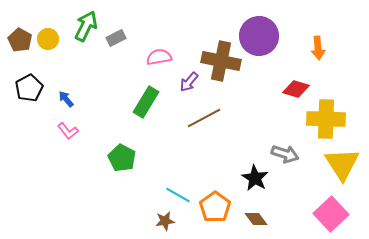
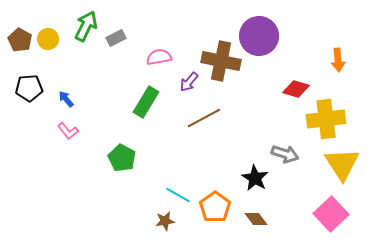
orange arrow: moved 20 px right, 12 px down
black pentagon: rotated 24 degrees clockwise
yellow cross: rotated 9 degrees counterclockwise
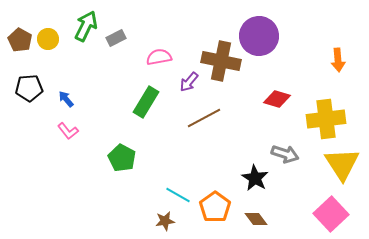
red diamond: moved 19 px left, 10 px down
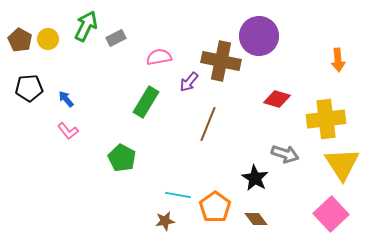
brown line: moved 4 px right, 6 px down; rotated 40 degrees counterclockwise
cyan line: rotated 20 degrees counterclockwise
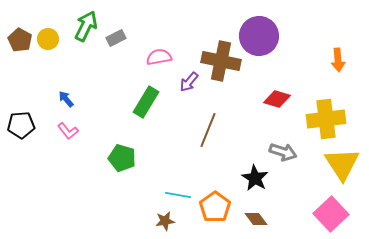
black pentagon: moved 8 px left, 37 px down
brown line: moved 6 px down
gray arrow: moved 2 px left, 2 px up
green pentagon: rotated 12 degrees counterclockwise
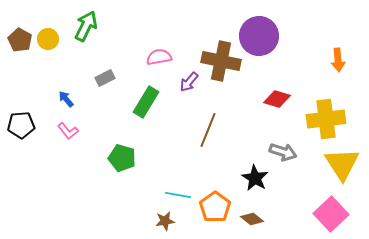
gray rectangle: moved 11 px left, 40 px down
brown diamond: moved 4 px left; rotated 15 degrees counterclockwise
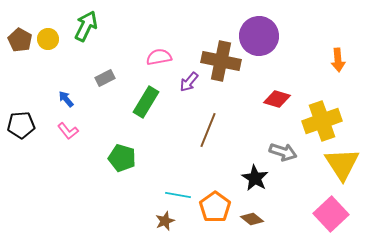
yellow cross: moved 4 px left, 2 px down; rotated 12 degrees counterclockwise
brown star: rotated 12 degrees counterclockwise
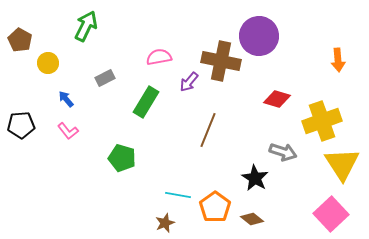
yellow circle: moved 24 px down
brown star: moved 2 px down
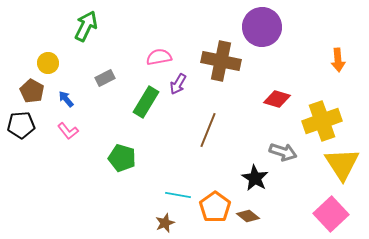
purple circle: moved 3 px right, 9 px up
brown pentagon: moved 12 px right, 51 px down
purple arrow: moved 11 px left, 2 px down; rotated 10 degrees counterclockwise
brown diamond: moved 4 px left, 3 px up
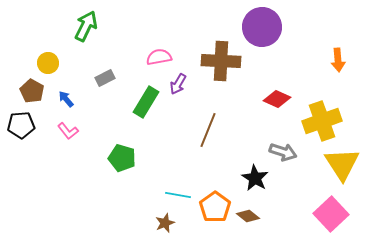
brown cross: rotated 9 degrees counterclockwise
red diamond: rotated 8 degrees clockwise
